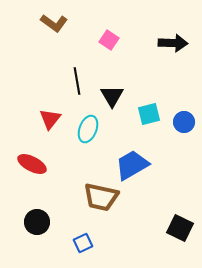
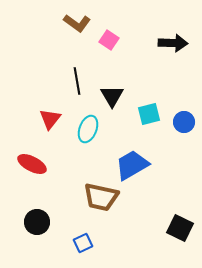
brown L-shape: moved 23 px right
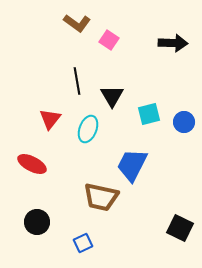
blue trapezoid: rotated 33 degrees counterclockwise
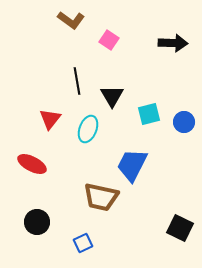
brown L-shape: moved 6 px left, 3 px up
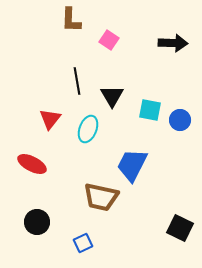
brown L-shape: rotated 56 degrees clockwise
cyan square: moved 1 px right, 4 px up; rotated 25 degrees clockwise
blue circle: moved 4 px left, 2 px up
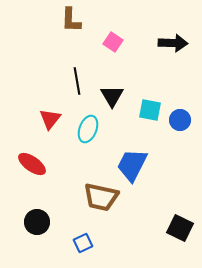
pink square: moved 4 px right, 2 px down
red ellipse: rotated 8 degrees clockwise
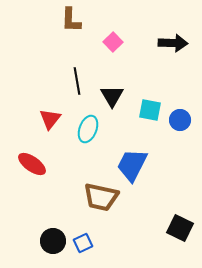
pink square: rotated 12 degrees clockwise
black circle: moved 16 px right, 19 px down
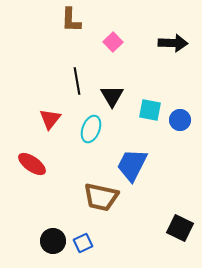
cyan ellipse: moved 3 px right
